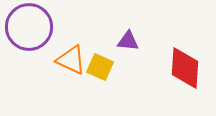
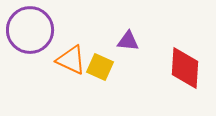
purple circle: moved 1 px right, 3 px down
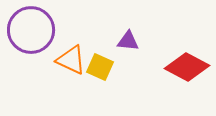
purple circle: moved 1 px right
red diamond: moved 2 px right, 1 px up; rotated 66 degrees counterclockwise
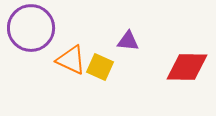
purple circle: moved 2 px up
red diamond: rotated 27 degrees counterclockwise
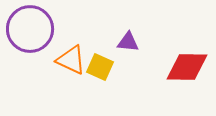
purple circle: moved 1 px left, 1 px down
purple triangle: moved 1 px down
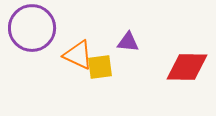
purple circle: moved 2 px right, 1 px up
orange triangle: moved 7 px right, 5 px up
yellow square: rotated 32 degrees counterclockwise
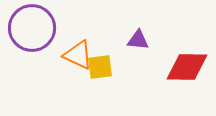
purple triangle: moved 10 px right, 2 px up
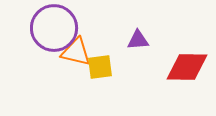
purple circle: moved 22 px right
purple triangle: rotated 10 degrees counterclockwise
orange triangle: moved 2 px left, 3 px up; rotated 12 degrees counterclockwise
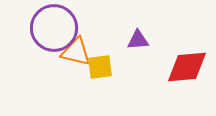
red diamond: rotated 6 degrees counterclockwise
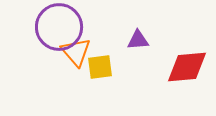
purple circle: moved 5 px right, 1 px up
orange triangle: rotated 36 degrees clockwise
